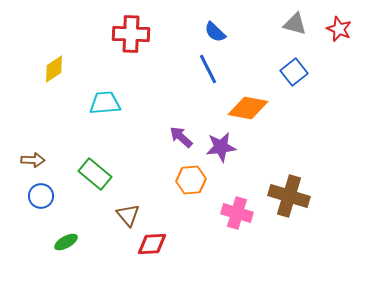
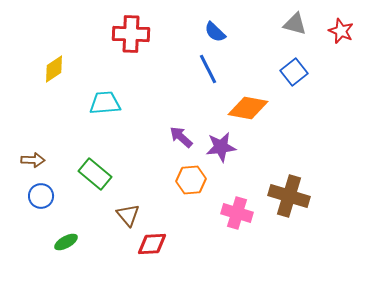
red star: moved 2 px right, 2 px down
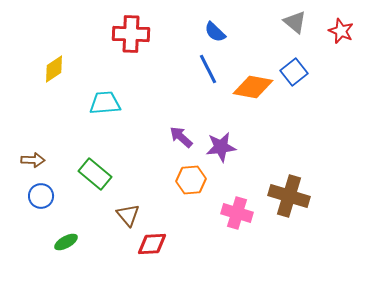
gray triangle: moved 2 px up; rotated 25 degrees clockwise
orange diamond: moved 5 px right, 21 px up
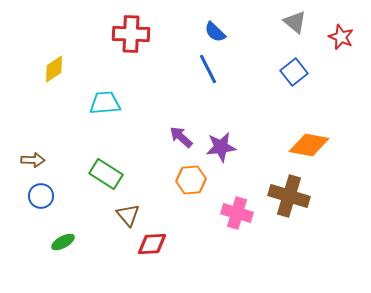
red star: moved 6 px down
orange diamond: moved 56 px right, 58 px down
green rectangle: moved 11 px right; rotated 8 degrees counterclockwise
green ellipse: moved 3 px left
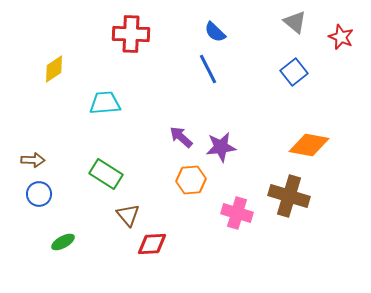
blue circle: moved 2 px left, 2 px up
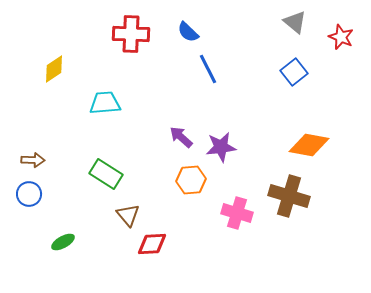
blue semicircle: moved 27 px left
blue circle: moved 10 px left
